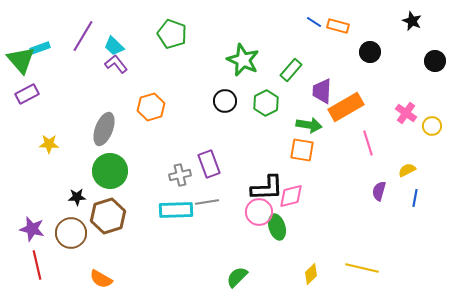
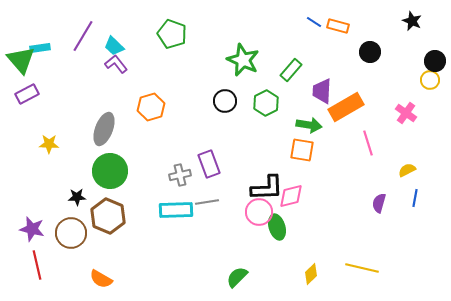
cyan rectangle at (40, 48): rotated 12 degrees clockwise
yellow circle at (432, 126): moved 2 px left, 46 px up
purple semicircle at (379, 191): moved 12 px down
brown hexagon at (108, 216): rotated 20 degrees counterclockwise
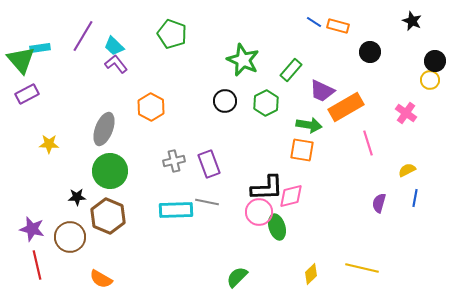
purple trapezoid at (322, 91): rotated 68 degrees counterclockwise
orange hexagon at (151, 107): rotated 16 degrees counterclockwise
gray cross at (180, 175): moved 6 px left, 14 px up
gray line at (207, 202): rotated 20 degrees clockwise
brown circle at (71, 233): moved 1 px left, 4 px down
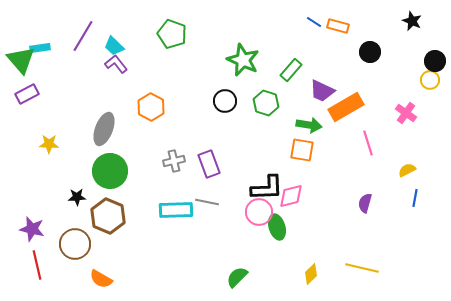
green hexagon at (266, 103): rotated 15 degrees counterclockwise
purple semicircle at (379, 203): moved 14 px left
brown circle at (70, 237): moved 5 px right, 7 px down
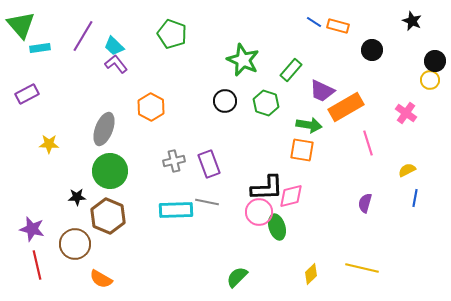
black circle at (370, 52): moved 2 px right, 2 px up
green triangle at (21, 60): moved 35 px up
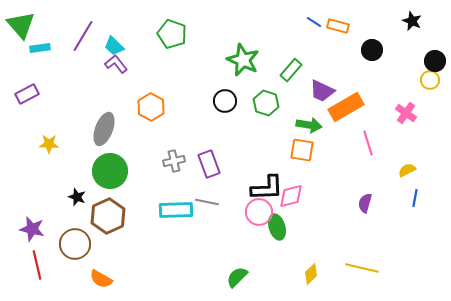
black star at (77, 197): rotated 24 degrees clockwise
brown hexagon at (108, 216): rotated 12 degrees clockwise
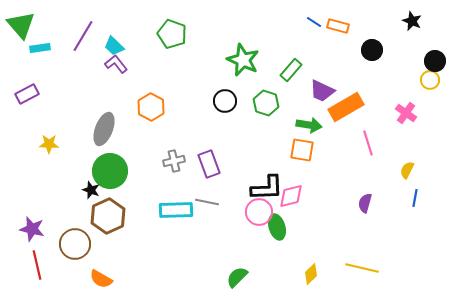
yellow semicircle at (407, 170): rotated 36 degrees counterclockwise
black star at (77, 197): moved 14 px right, 7 px up
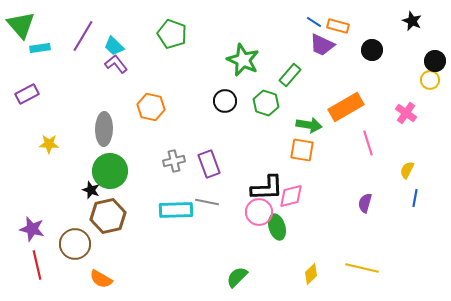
green rectangle at (291, 70): moved 1 px left, 5 px down
purple trapezoid at (322, 91): moved 46 px up
orange hexagon at (151, 107): rotated 16 degrees counterclockwise
gray ellipse at (104, 129): rotated 20 degrees counterclockwise
brown hexagon at (108, 216): rotated 12 degrees clockwise
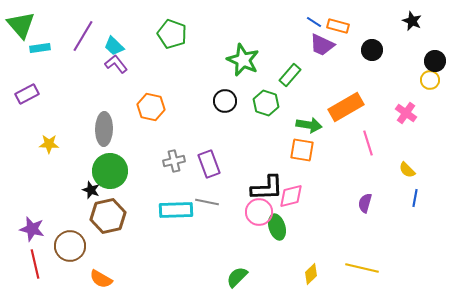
yellow semicircle at (407, 170): rotated 72 degrees counterclockwise
brown circle at (75, 244): moved 5 px left, 2 px down
red line at (37, 265): moved 2 px left, 1 px up
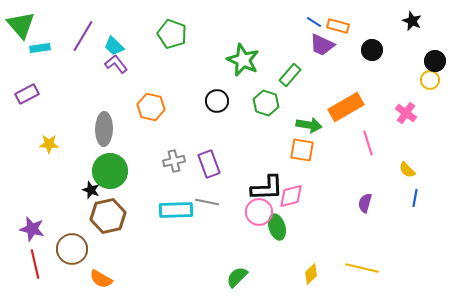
black circle at (225, 101): moved 8 px left
brown circle at (70, 246): moved 2 px right, 3 px down
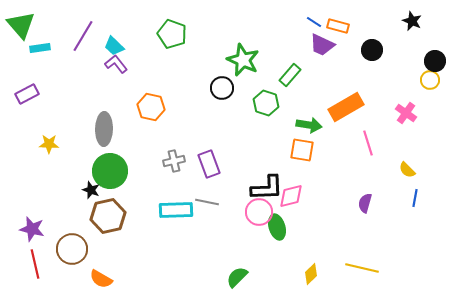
black circle at (217, 101): moved 5 px right, 13 px up
